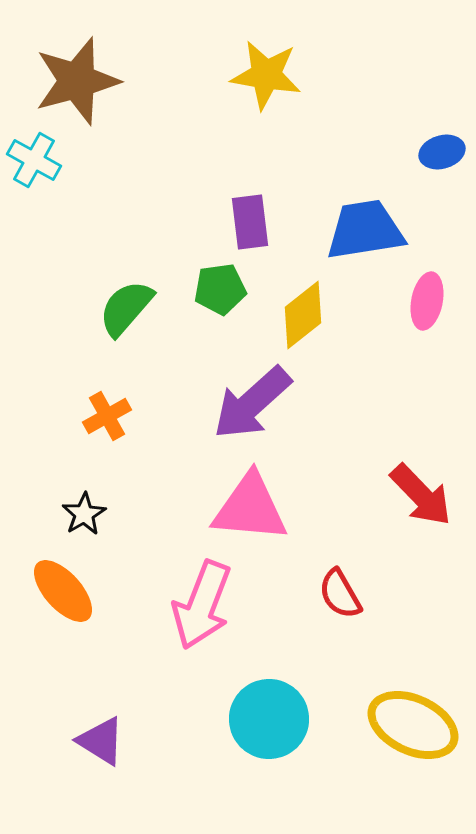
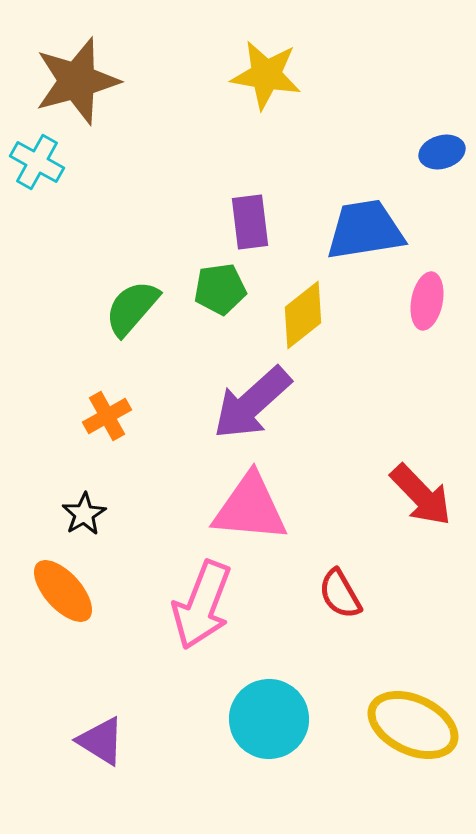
cyan cross: moved 3 px right, 2 px down
green semicircle: moved 6 px right
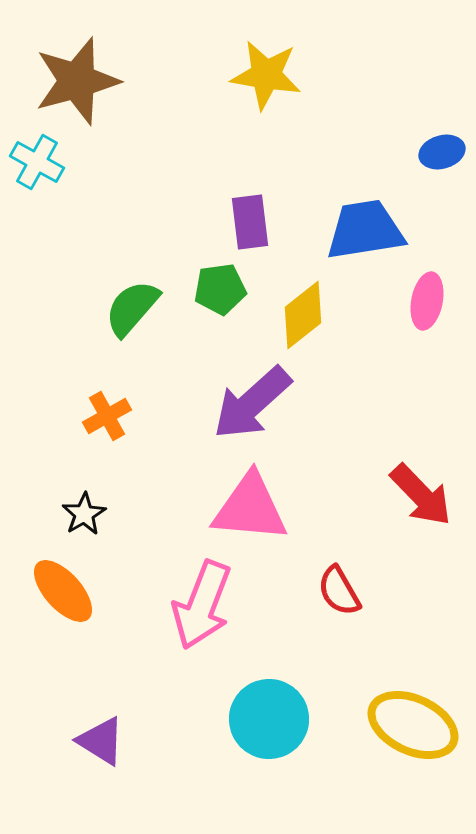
red semicircle: moved 1 px left, 3 px up
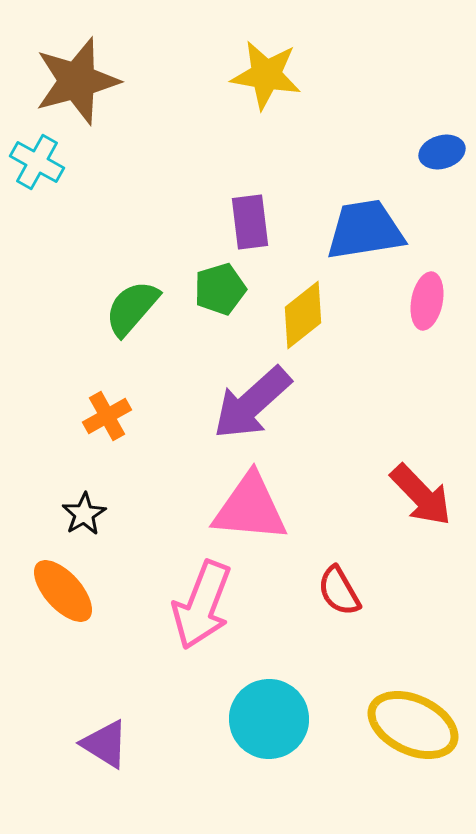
green pentagon: rotated 9 degrees counterclockwise
purple triangle: moved 4 px right, 3 px down
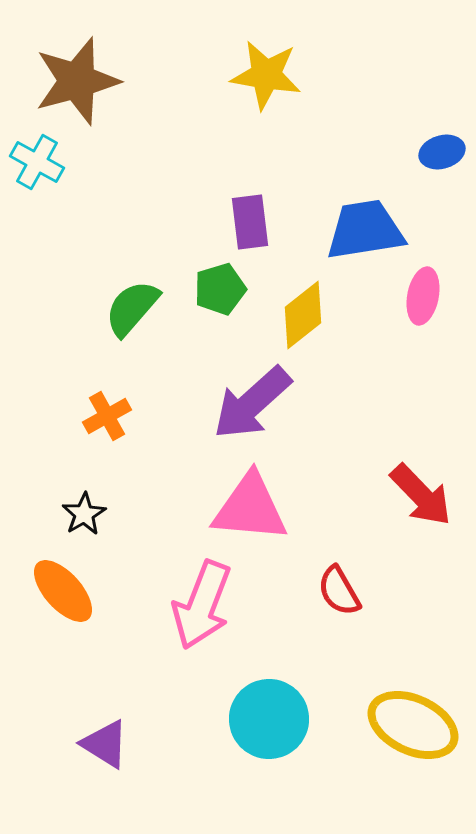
pink ellipse: moved 4 px left, 5 px up
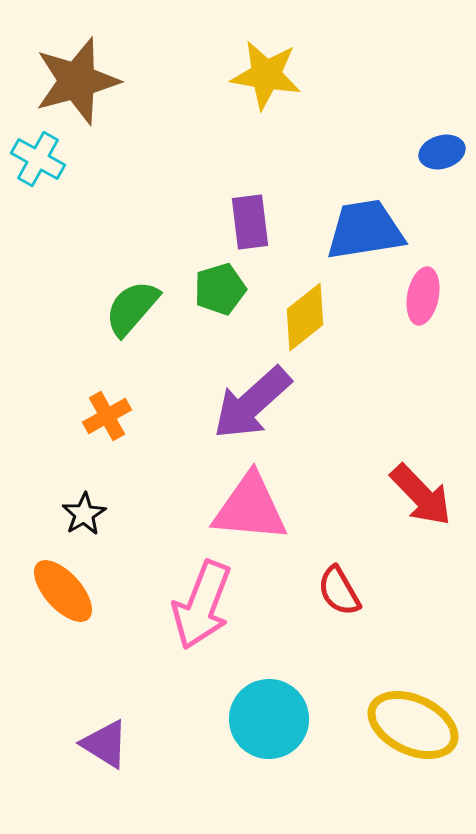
cyan cross: moved 1 px right, 3 px up
yellow diamond: moved 2 px right, 2 px down
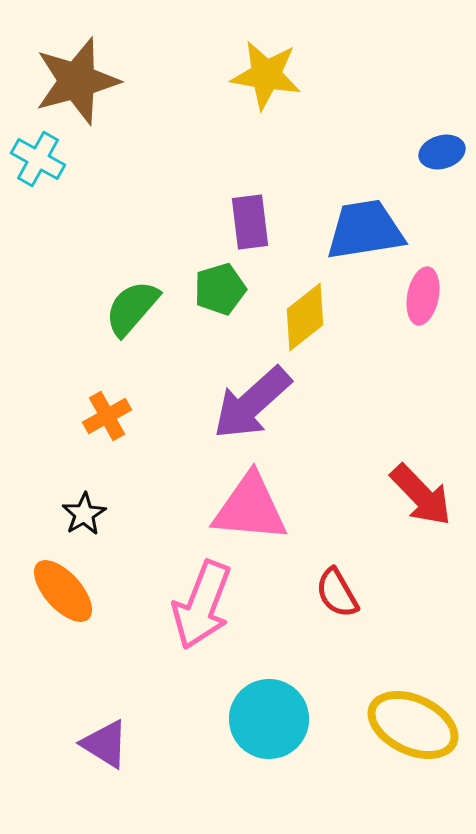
red semicircle: moved 2 px left, 2 px down
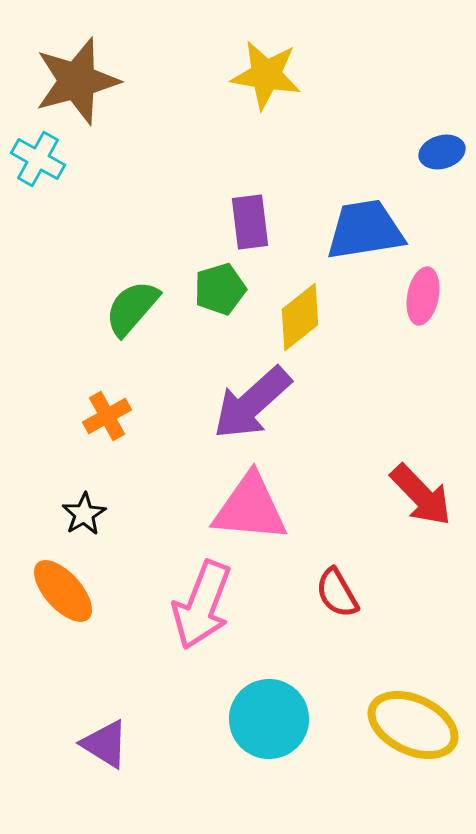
yellow diamond: moved 5 px left
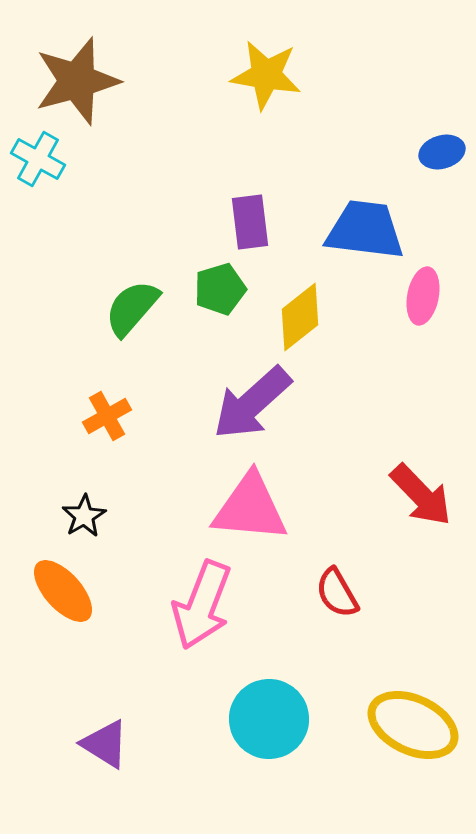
blue trapezoid: rotated 16 degrees clockwise
black star: moved 2 px down
